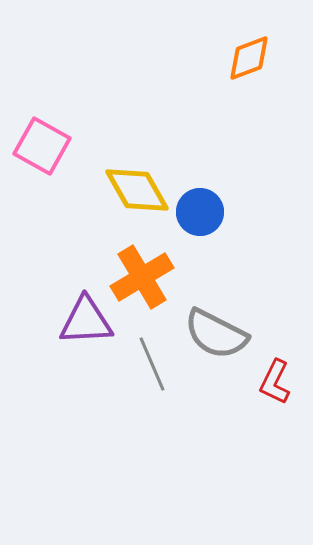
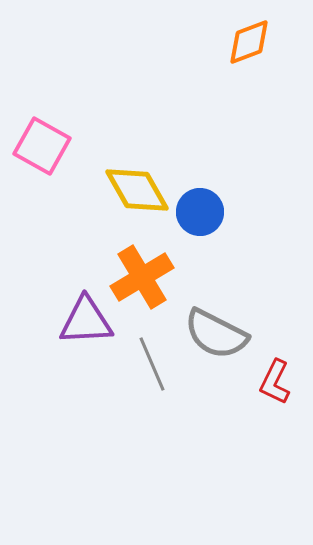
orange diamond: moved 16 px up
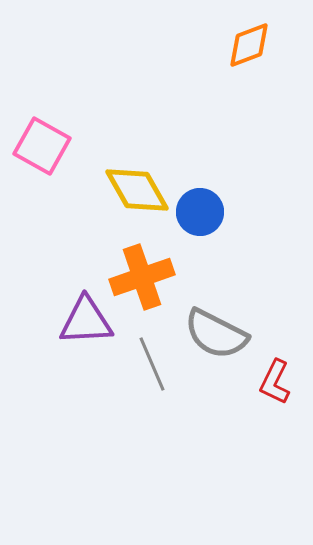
orange diamond: moved 3 px down
orange cross: rotated 12 degrees clockwise
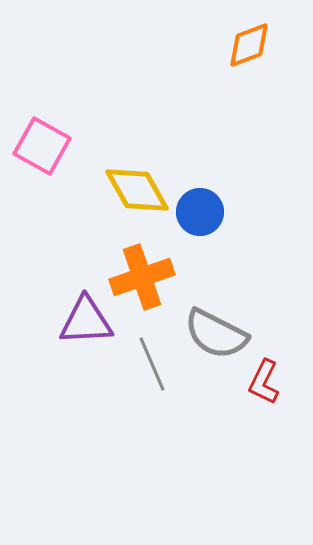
red L-shape: moved 11 px left
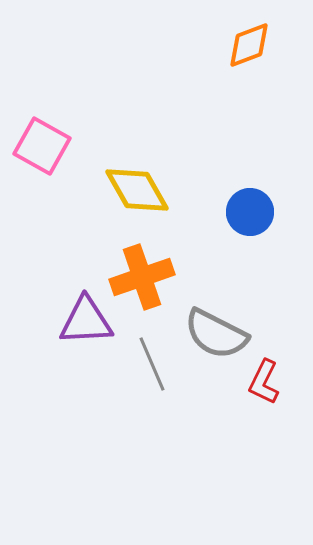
blue circle: moved 50 px right
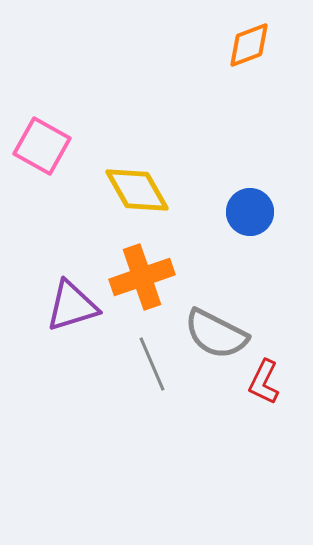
purple triangle: moved 14 px left, 15 px up; rotated 14 degrees counterclockwise
